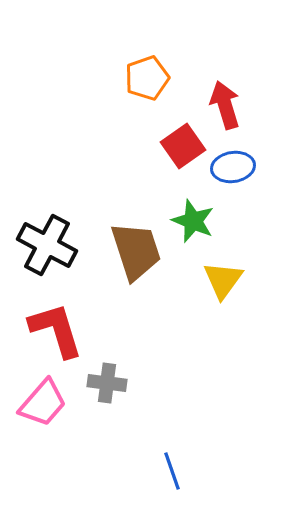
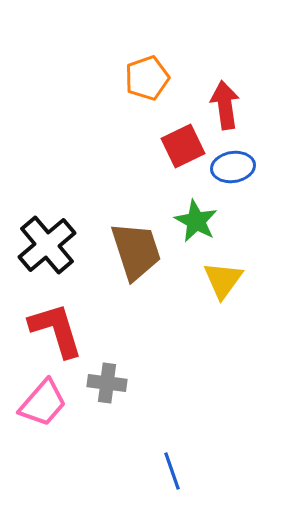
red arrow: rotated 9 degrees clockwise
red square: rotated 9 degrees clockwise
green star: moved 3 px right; rotated 6 degrees clockwise
black cross: rotated 22 degrees clockwise
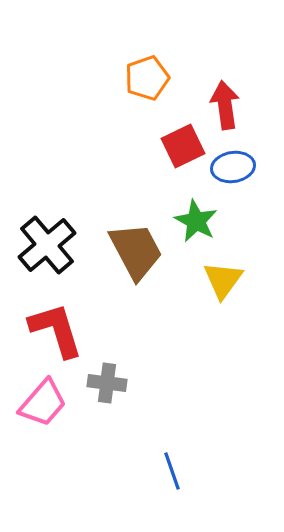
brown trapezoid: rotated 10 degrees counterclockwise
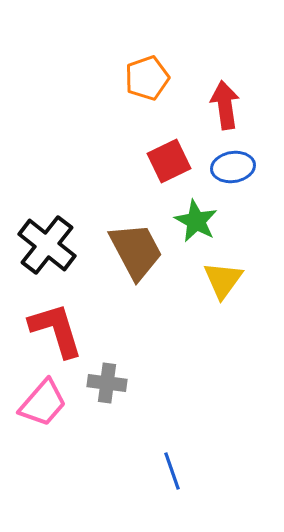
red square: moved 14 px left, 15 px down
black cross: rotated 12 degrees counterclockwise
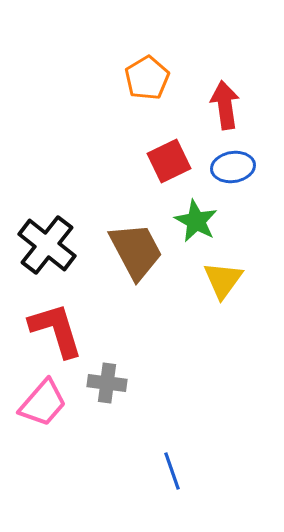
orange pentagon: rotated 12 degrees counterclockwise
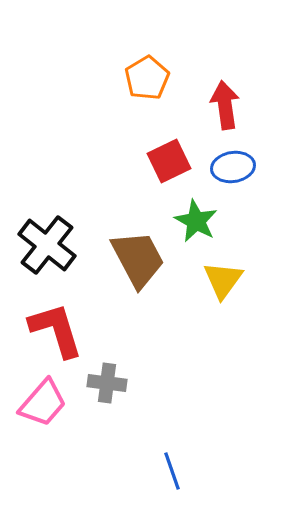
brown trapezoid: moved 2 px right, 8 px down
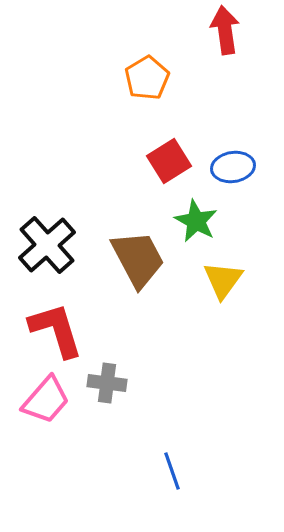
red arrow: moved 75 px up
red square: rotated 6 degrees counterclockwise
black cross: rotated 10 degrees clockwise
pink trapezoid: moved 3 px right, 3 px up
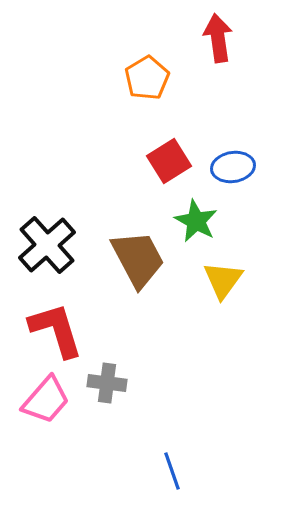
red arrow: moved 7 px left, 8 px down
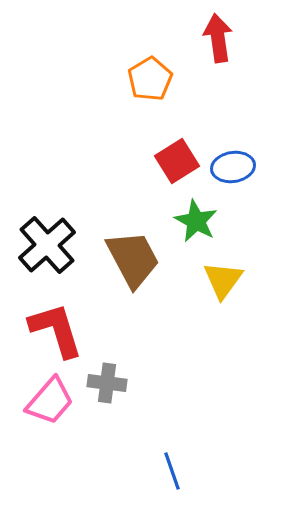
orange pentagon: moved 3 px right, 1 px down
red square: moved 8 px right
brown trapezoid: moved 5 px left
pink trapezoid: moved 4 px right, 1 px down
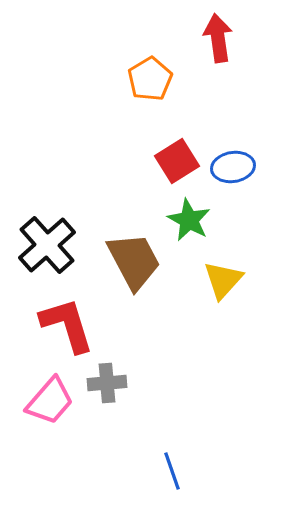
green star: moved 7 px left, 1 px up
brown trapezoid: moved 1 px right, 2 px down
yellow triangle: rotated 6 degrees clockwise
red L-shape: moved 11 px right, 5 px up
gray cross: rotated 12 degrees counterclockwise
